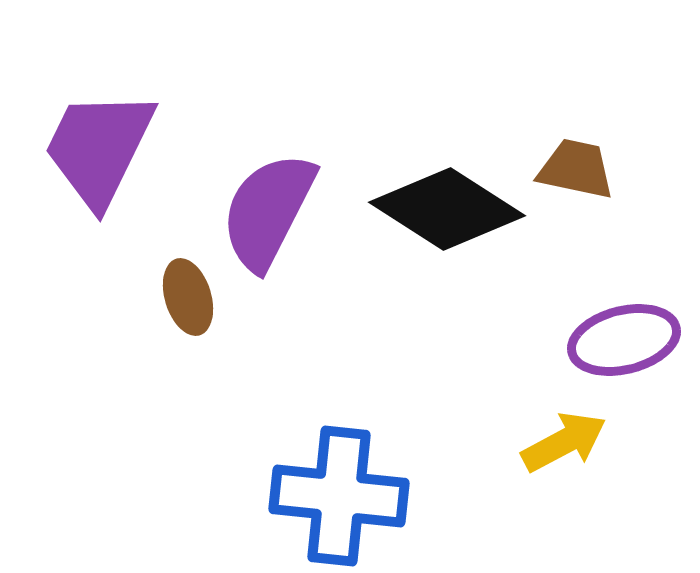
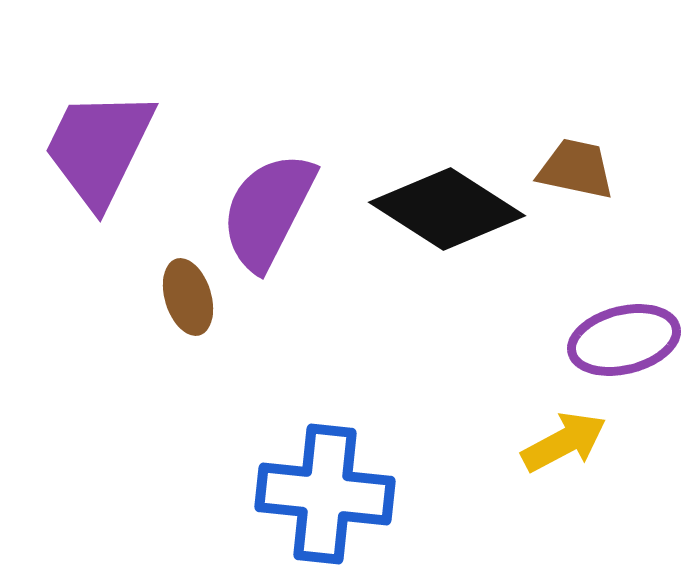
blue cross: moved 14 px left, 2 px up
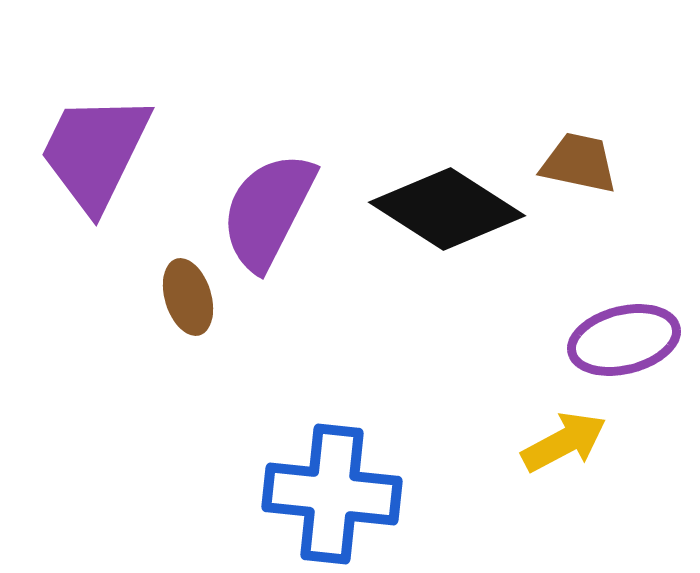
purple trapezoid: moved 4 px left, 4 px down
brown trapezoid: moved 3 px right, 6 px up
blue cross: moved 7 px right
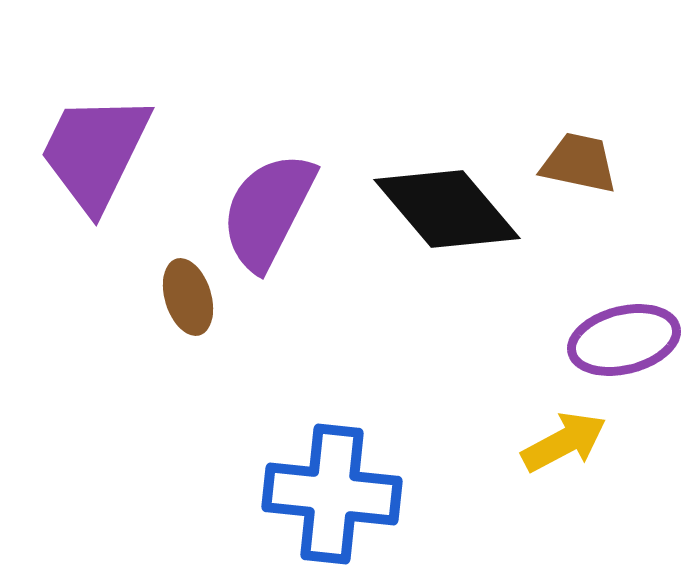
black diamond: rotated 17 degrees clockwise
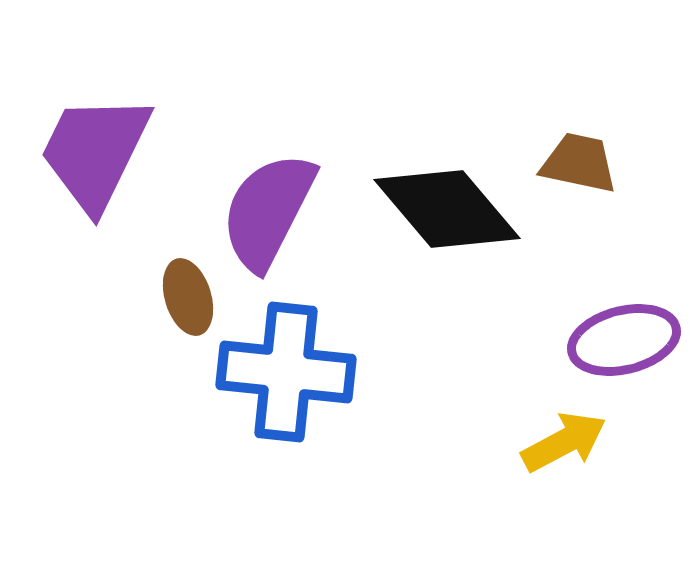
blue cross: moved 46 px left, 122 px up
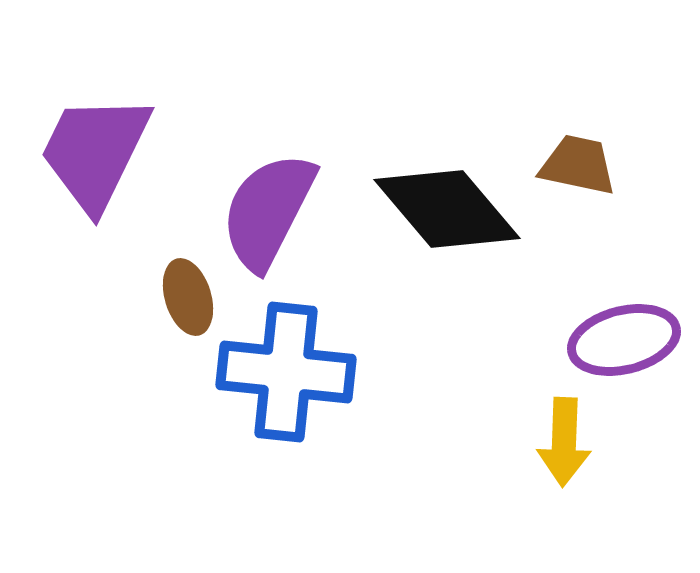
brown trapezoid: moved 1 px left, 2 px down
yellow arrow: rotated 120 degrees clockwise
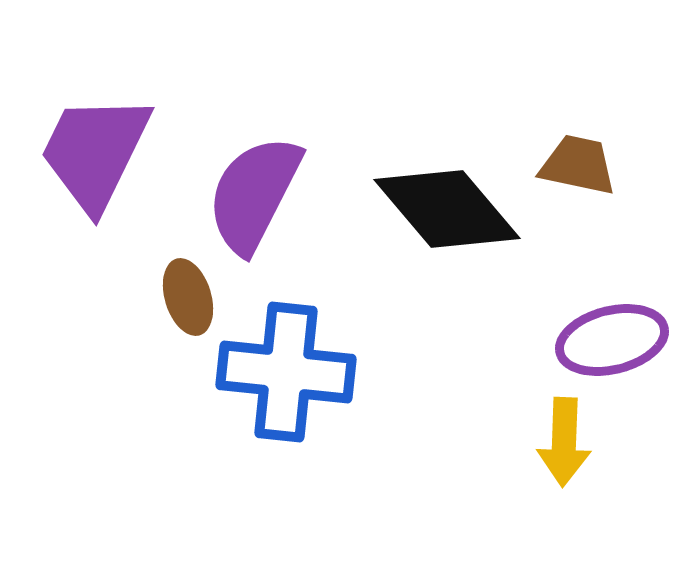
purple semicircle: moved 14 px left, 17 px up
purple ellipse: moved 12 px left
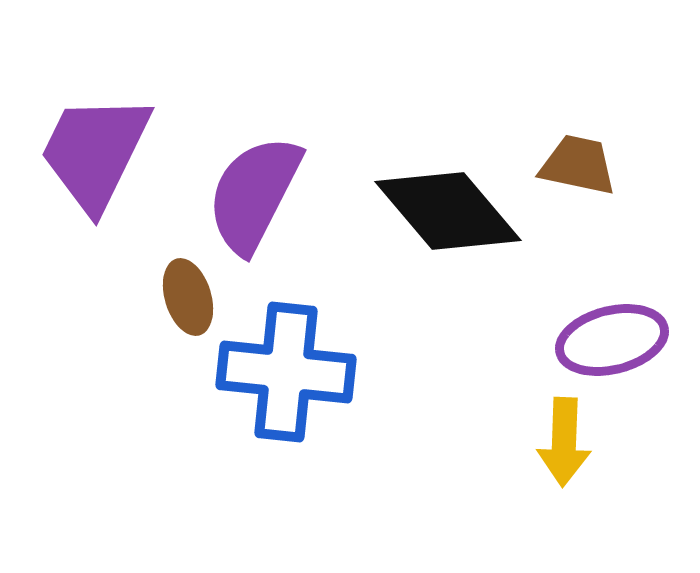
black diamond: moved 1 px right, 2 px down
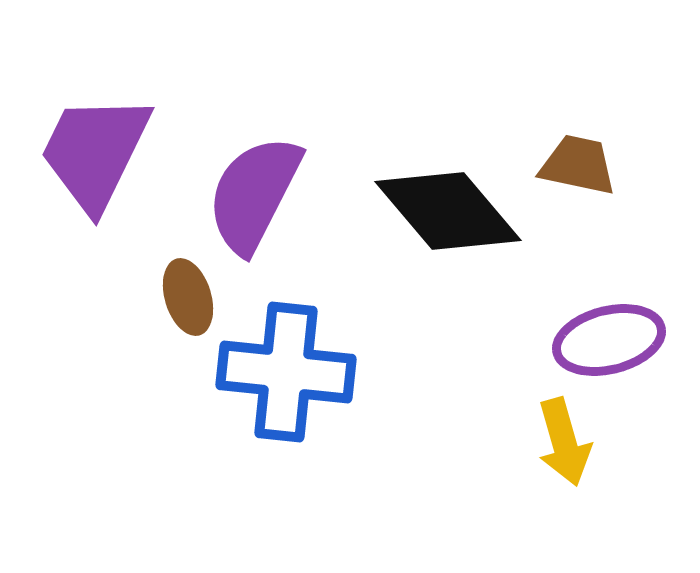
purple ellipse: moved 3 px left
yellow arrow: rotated 18 degrees counterclockwise
